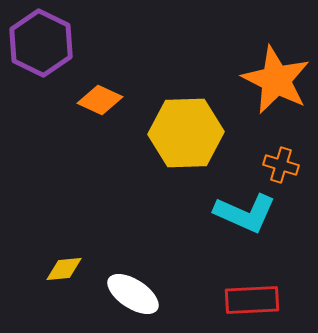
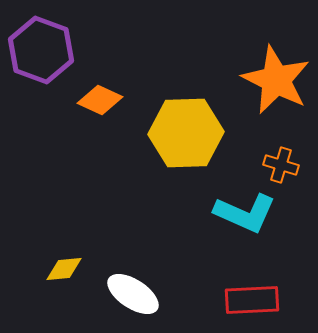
purple hexagon: moved 7 px down; rotated 6 degrees counterclockwise
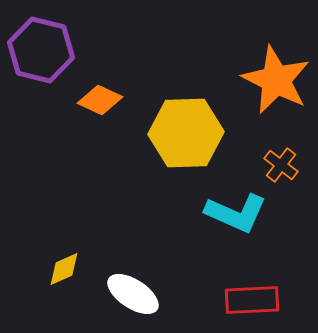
purple hexagon: rotated 6 degrees counterclockwise
orange cross: rotated 20 degrees clockwise
cyan L-shape: moved 9 px left
yellow diamond: rotated 18 degrees counterclockwise
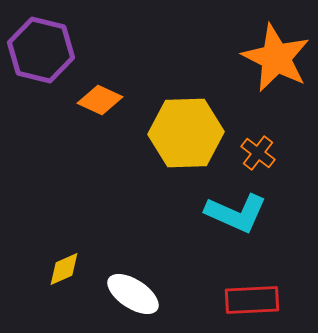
orange star: moved 22 px up
orange cross: moved 23 px left, 12 px up
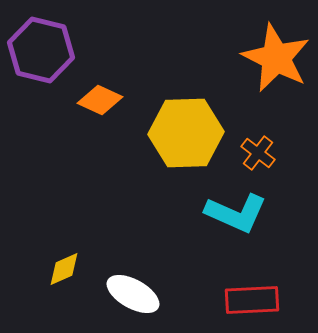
white ellipse: rotated 4 degrees counterclockwise
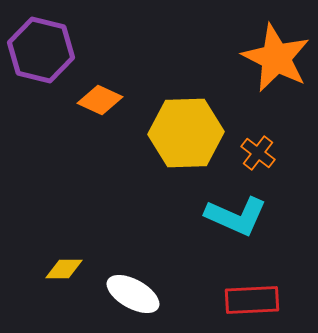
cyan L-shape: moved 3 px down
yellow diamond: rotated 24 degrees clockwise
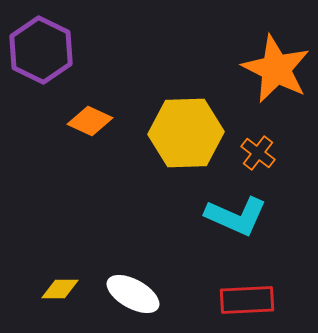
purple hexagon: rotated 12 degrees clockwise
orange star: moved 11 px down
orange diamond: moved 10 px left, 21 px down
yellow diamond: moved 4 px left, 20 px down
red rectangle: moved 5 px left
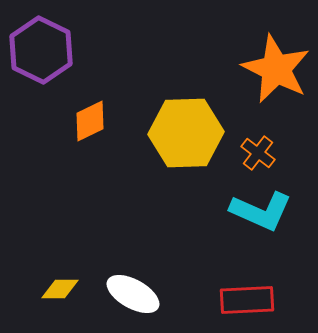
orange diamond: rotated 51 degrees counterclockwise
cyan L-shape: moved 25 px right, 5 px up
